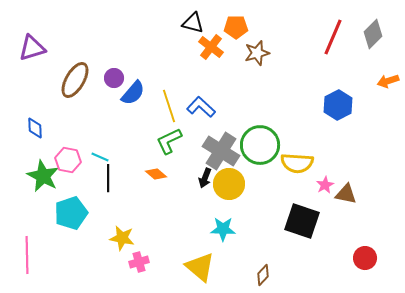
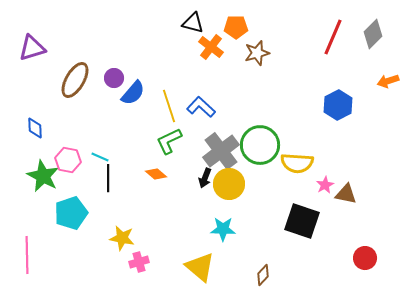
gray cross: rotated 21 degrees clockwise
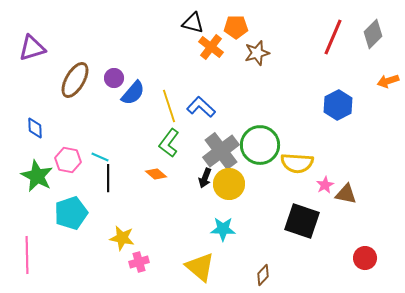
green L-shape: moved 2 px down; rotated 28 degrees counterclockwise
green star: moved 6 px left
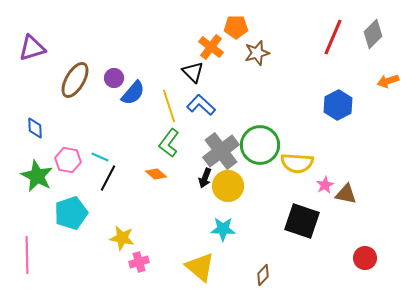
black triangle: moved 49 px down; rotated 30 degrees clockwise
blue L-shape: moved 2 px up
black line: rotated 28 degrees clockwise
yellow circle: moved 1 px left, 2 px down
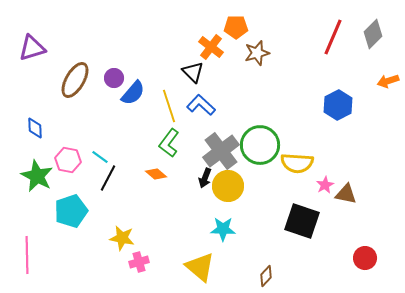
cyan line: rotated 12 degrees clockwise
cyan pentagon: moved 2 px up
brown diamond: moved 3 px right, 1 px down
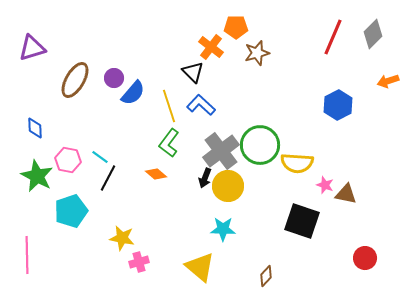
pink star: rotated 24 degrees counterclockwise
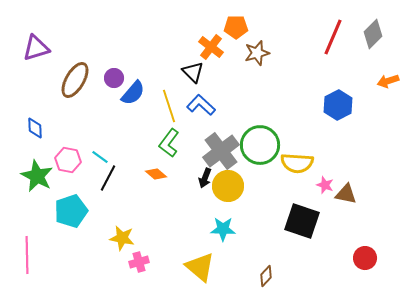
purple triangle: moved 4 px right
